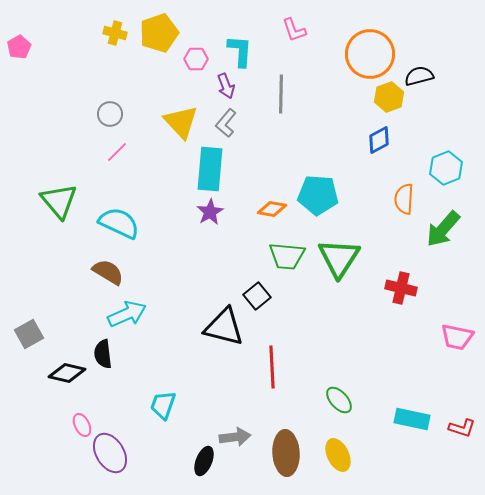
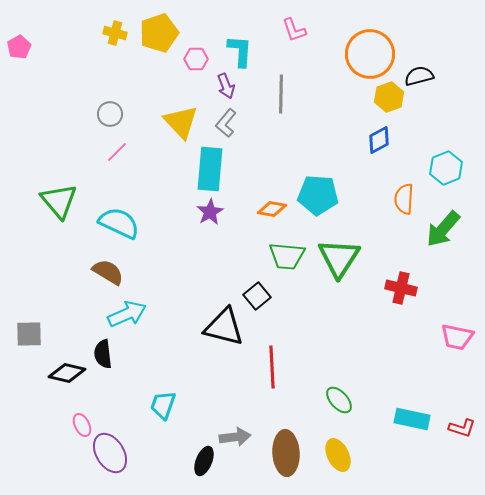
gray square at (29, 334): rotated 28 degrees clockwise
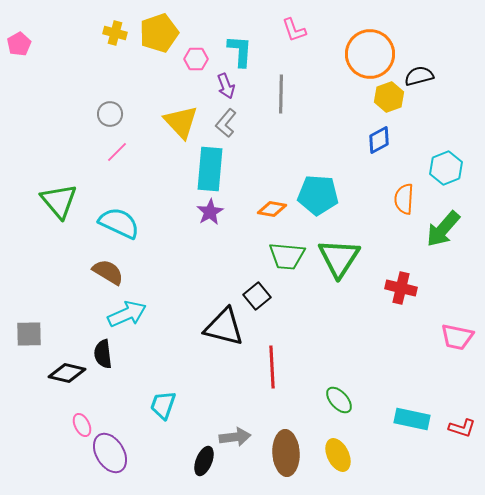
pink pentagon at (19, 47): moved 3 px up
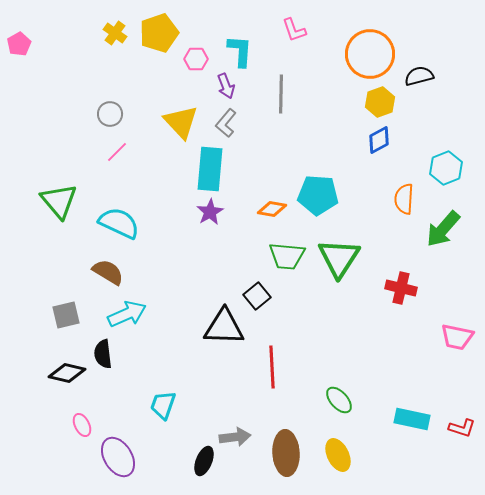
yellow cross at (115, 33): rotated 20 degrees clockwise
yellow hexagon at (389, 97): moved 9 px left, 5 px down
black triangle at (224, 327): rotated 12 degrees counterclockwise
gray square at (29, 334): moved 37 px right, 19 px up; rotated 12 degrees counterclockwise
purple ellipse at (110, 453): moved 8 px right, 4 px down
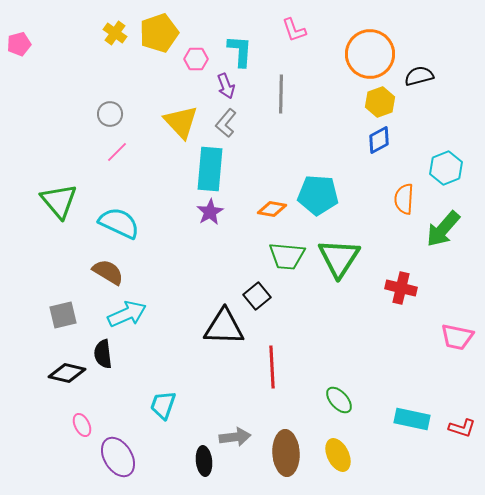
pink pentagon at (19, 44): rotated 15 degrees clockwise
gray square at (66, 315): moved 3 px left
black ellipse at (204, 461): rotated 28 degrees counterclockwise
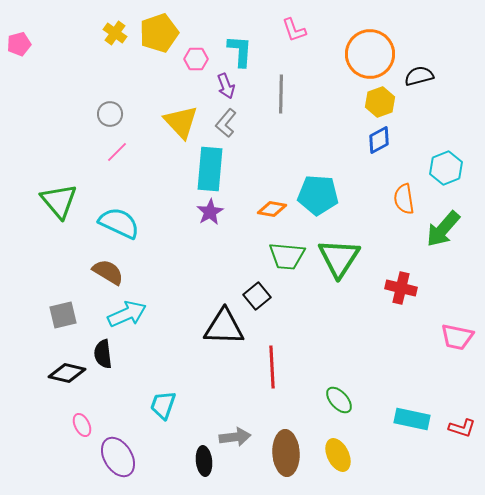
orange semicircle at (404, 199): rotated 12 degrees counterclockwise
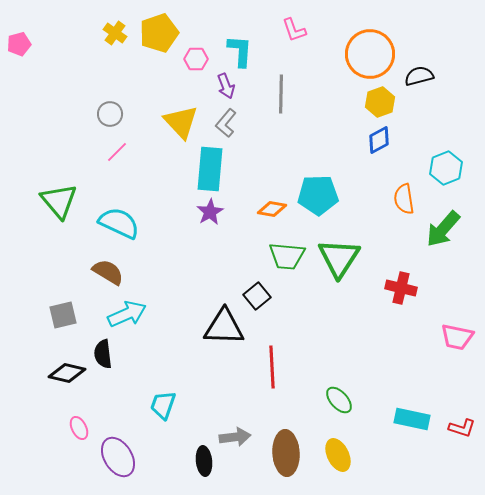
cyan pentagon at (318, 195): rotated 6 degrees counterclockwise
pink ellipse at (82, 425): moved 3 px left, 3 px down
